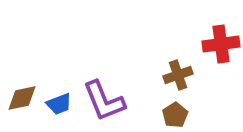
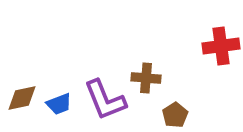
red cross: moved 2 px down
brown cross: moved 32 px left, 3 px down; rotated 24 degrees clockwise
purple L-shape: moved 1 px right, 1 px up
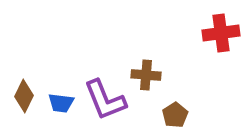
red cross: moved 13 px up
brown cross: moved 3 px up
brown diamond: moved 2 px right, 2 px up; rotated 52 degrees counterclockwise
blue trapezoid: moved 2 px right, 1 px up; rotated 28 degrees clockwise
